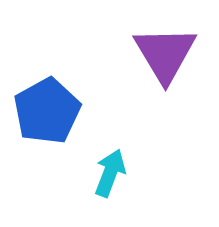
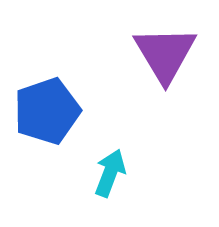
blue pentagon: rotated 10 degrees clockwise
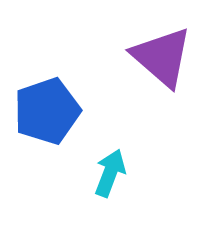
purple triangle: moved 3 px left, 3 px down; rotated 18 degrees counterclockwise
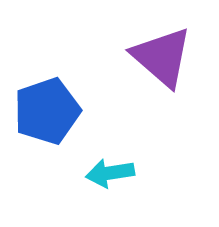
cyan arrow: rotated 120 degrees counterclockwise
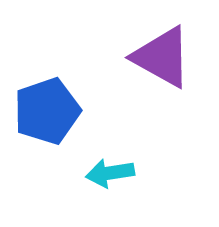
purple triangle: rotated 12 degrees counterclockwise
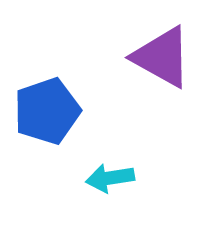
cyan arrow: moved 5 px down
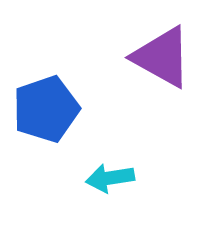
blue pentagon: moved 1 px left, 2 px up
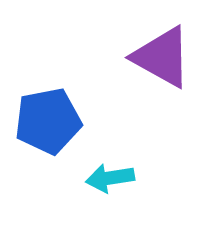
blue pentagon: moved 2 px right, 12 px down; rotated 8 degrees clockwise
